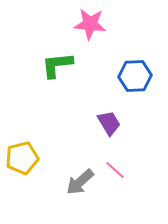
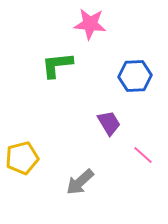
pink line: moved 28 px right, 15 px up
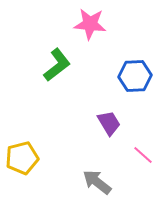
green L-shape: rotated 148 degrees clockwise
gray arrow: moved 17 px right; rotated 80 degrees clockwise
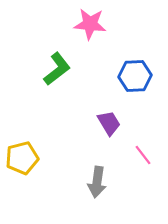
green L-shape: moved 4 px down
pink line: rotated 10 degrees clockwise
gray arrow: rotated 120 degrees counterclockwise
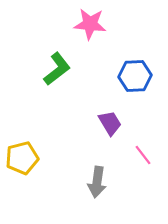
purple trapezoid: moved 1 px right
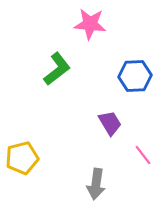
gray arrow: moved 1 px left, 2 px down
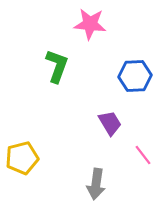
green L-shape: moved 3 px up; rotated 32 degrees counterclockwise
